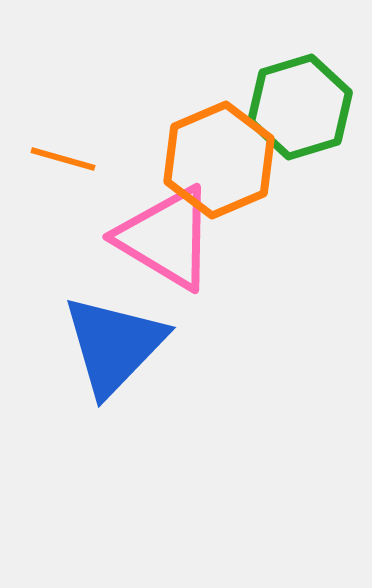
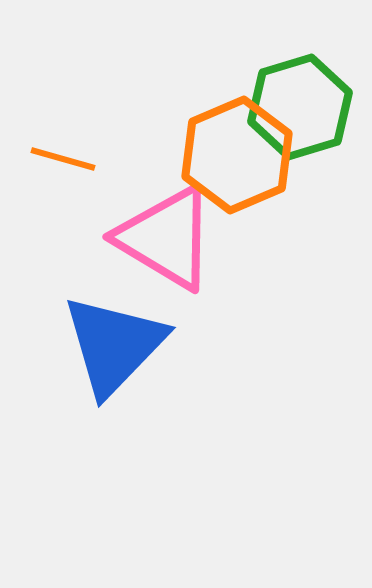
orange hexagon: moved 18 px right, 5 px up
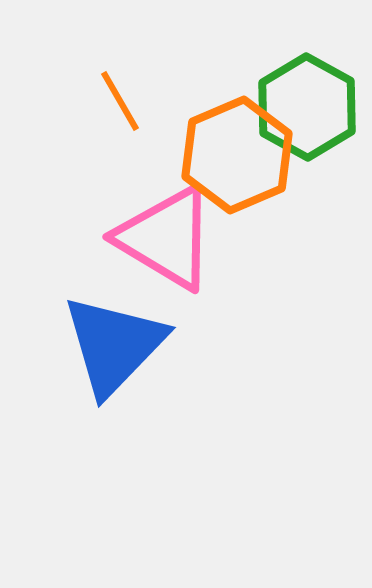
green hexagon: moved 7 px right; rotated 14 degrees counterclockwise
orange line: moved 57 px right, 58 px up; rotated 44 degrees clockwise
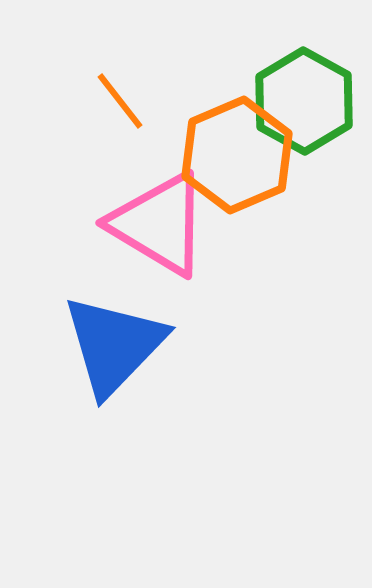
orange line: rotated 8 degrees counterclockwise
green hexagon: moved 3 px left, 6 px up
pink triangle: moved 7 px left, 14 px up
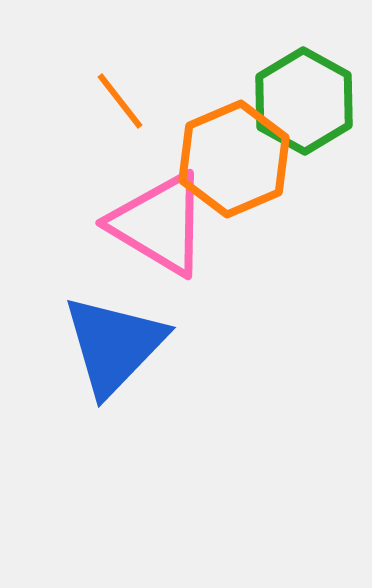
orange hexagon: moved 3 px left, 4 px down
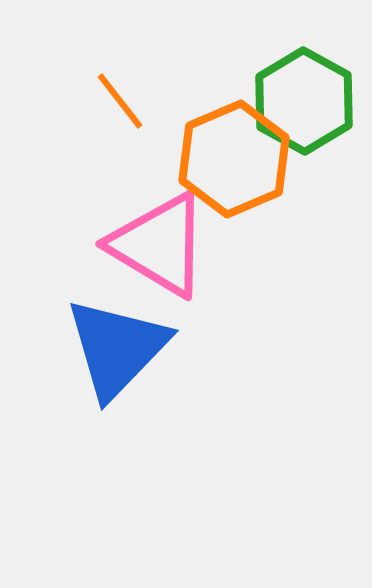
pink triangle: moved 21 px down
blue triangle: moved 3 px right, 3 px down
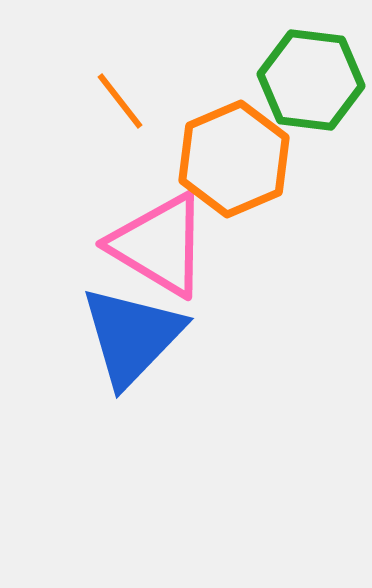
green hexagon: moved 7 px right, 21 px up; rotated 22 degrees counterclockwise
blue triangle: moved 15 px right, 12 px up
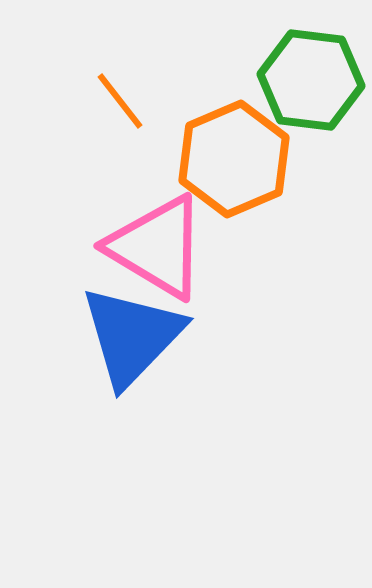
pink triangle: moved 2 px left, 2 px down
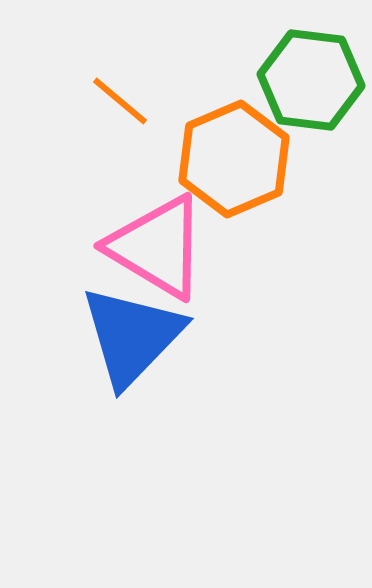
orange line: rotated 12 degrees counterclockwise
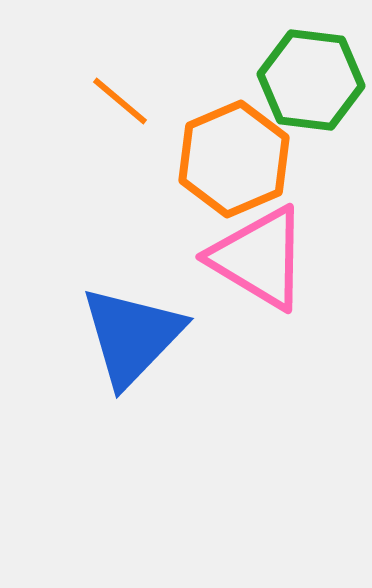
pink triangle: moved 102 px right, 11 px down
